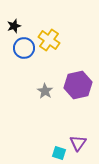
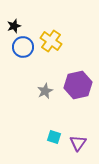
yellow cross: moved 2 px right, 1 px down
blue circle: moved 1 px left, 1 px up
gray star: rotated 14 degrees clockwise
cyan square: moved 5 px left, 16 px up
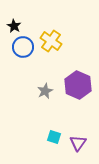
black star: rotated 24 degrees counterclockwise
purple hexagon: rotated 24 degrees counterclockwise
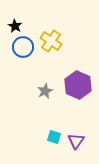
black star: moved 1 px right
purple triangle: moved 2 px left, 2 px up
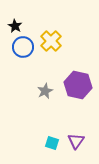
yellow cross: rotated 10 degrees clockwise
purple hexagon: rotated 12 degrees counterclockwise
cyan square: moved 2 px left, 6 px down
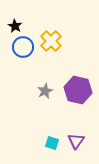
purple hexagon: moved 5 px down
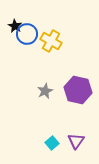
yellow cross: rotated 15 degrees counterclockwise
blue circle: moved 4 px right, 13 px up
cyan square: rotated 32 degrees clockwise
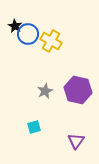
blue circle: moved 1 px right
cyan square: moved 18 px left, 16 px up; rotated 24 degrees clockwise
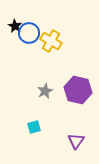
blue circle: moved 1 px right, 1 px up
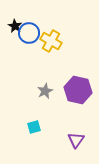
purple triangle: moved 1 px up
